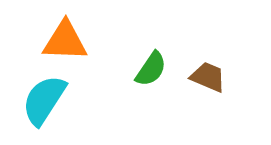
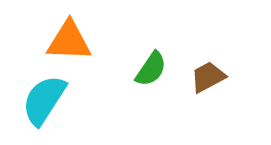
orange triangle: moved 4 px right
brown trapezoid: rotated 51 degrees counterclockwise
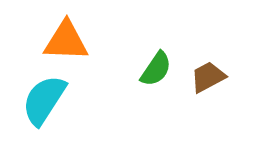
orange triangle: moved 3 px left
green semicircle: moved 5 px right
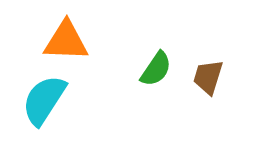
brown trapezoid: rotated 45 degrees counterclockwise
